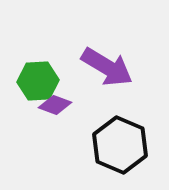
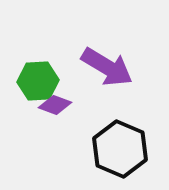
black hexagon: moved 4 px down
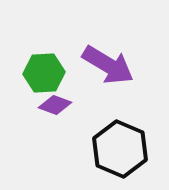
purple arrow: moved 1 px right, 2 px up
green hexagon: moved 6 px right, 8 px up
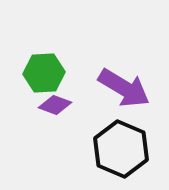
purple arrow: moved 16 px right, 23 px down
black hexagon: moved 1 px right
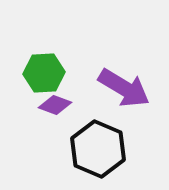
black hexagon: moved 23 px left
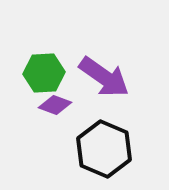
purple arrow: moved 20 px left, 11 px up; rotated 4 degrees clockwise
black hexagon: moved 6 px right
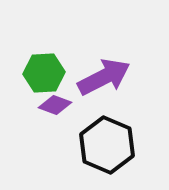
purple arrow: rotated 62 degrees counterclockwise
black hexagon: moved 3 px right, 4 px up
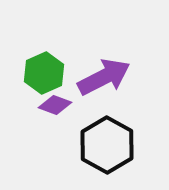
green hexagon: rotated 21 degrees counterclockwise
black hexagon: rotated 6 degrees clockwise
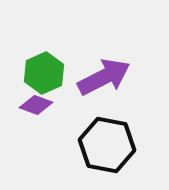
purple diamond: moved 19 px left
black hexagon: rotated 18 degrees counterclockwise
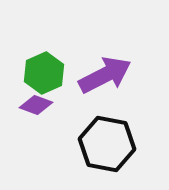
purple arrow: moved 1 px right, 2 px up
black hexagon: moved 1 px up
